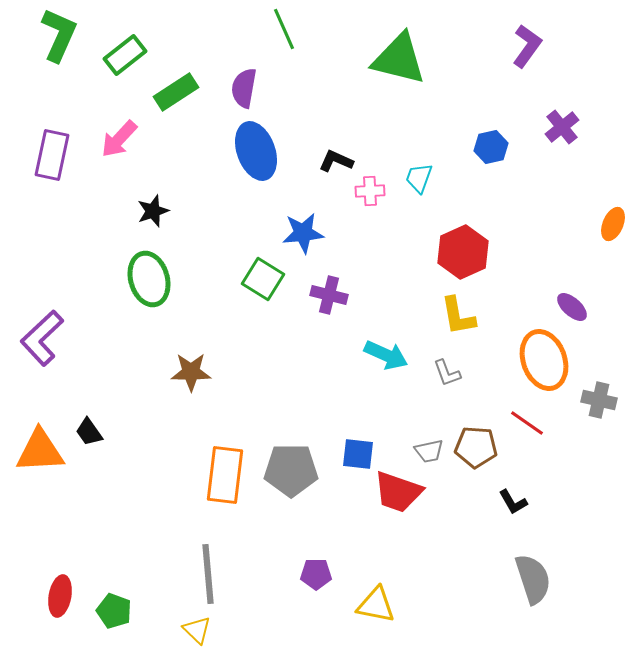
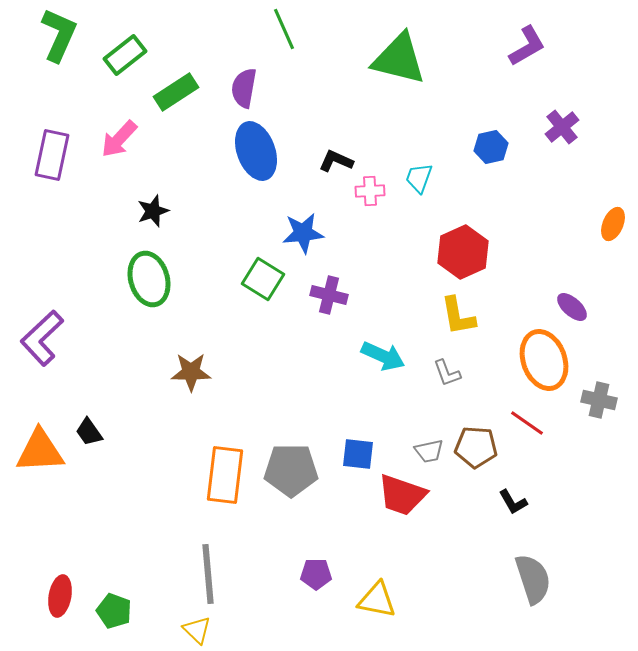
purple L-shape at (527, 46): rotated 24 degrees clockwise
cyan arrow at (386, 355): moved 3 px left, 1 px down
red trapezoid at (398, 492): moved 4 px right, 3 px down
yellow triangle at (376, 605): moved 1 px right, 5 px up
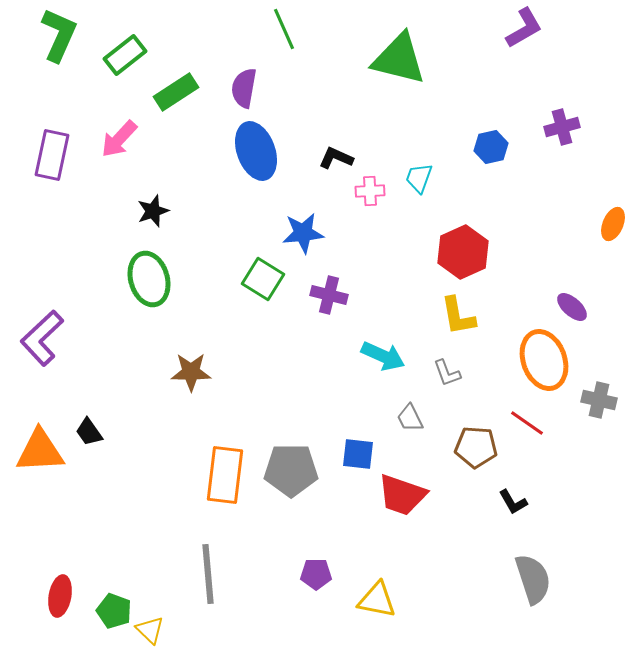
purple L-shape at (527, 46): moved 3 px left, 18 px up
purple cross at (562, 127): rotated 24 degrees clockwise
black L-shape at (336, 161): moved 3 px up
gray trapezoid at (429, 451): moved 19 px left, 33 px up; rotated 76 degrees clockwise
yellow triangle at (197, 630): moved 47 px left
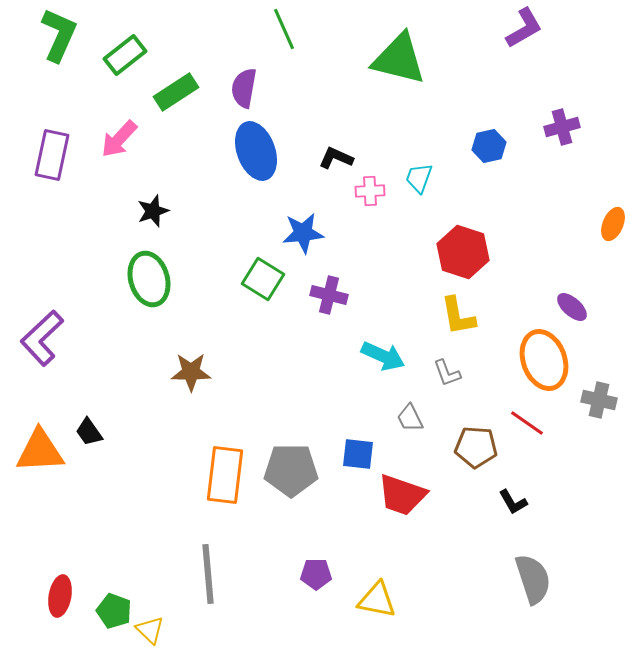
blue hexagon at (491, 147): moved 2 px left, 1 px up
red hexagon at (463, 252): rotated 18 degrees counterclockwise
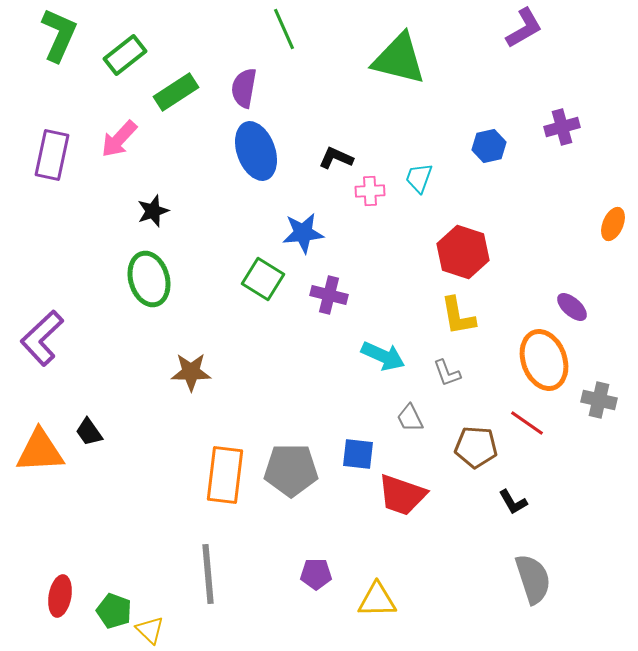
yellow triangle at (377, 600): rotated 12 degrees counterclockwise
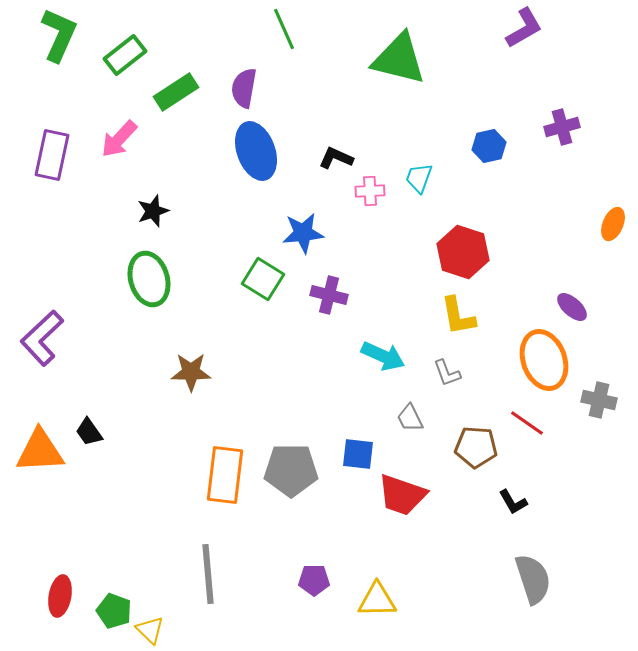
purple pentagon at (316, 574): moved 2 px left, 6 px down
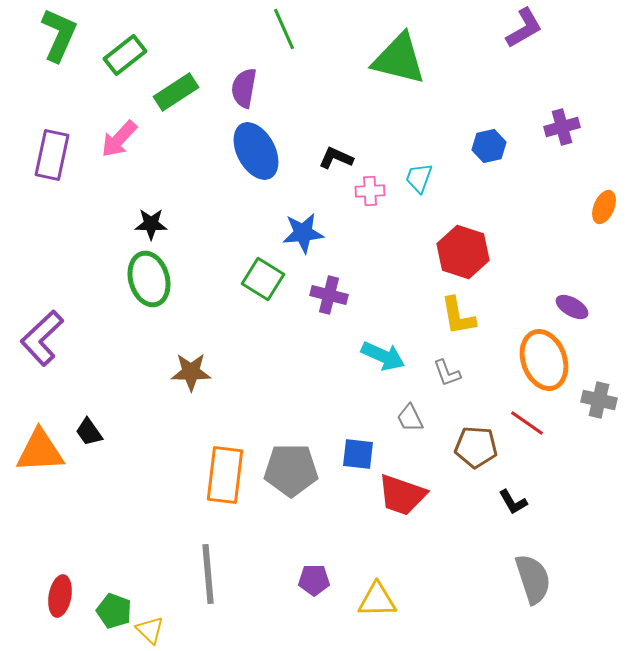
blue ellipse at (256, 151): rotated 8 degrees counterclockwise
black star at (153, 211): moved 2 px left, 13 px down; rotated 20 degrees clockwise
orange ellipse at (613, 224): moved 9 px left, 17 px up
purple ellipse at (572, 307): rotated 12 degrees counterclockwise
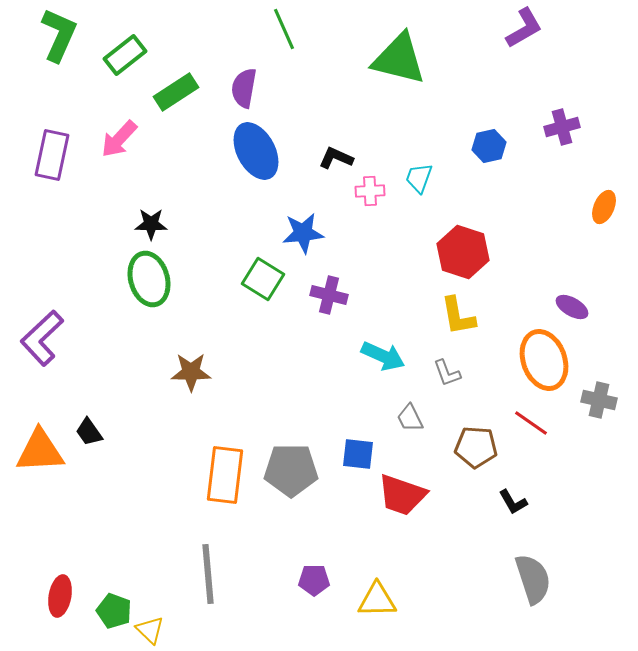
red line at (527, 423): moved 4 px right
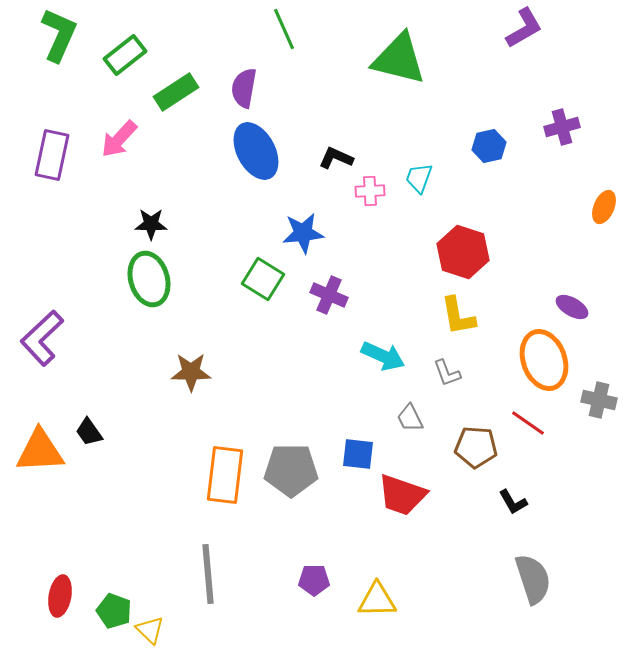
purple cross at (329, 295): rotated 9 degrees clockwise
red line at (531, 423): moved 3 px left
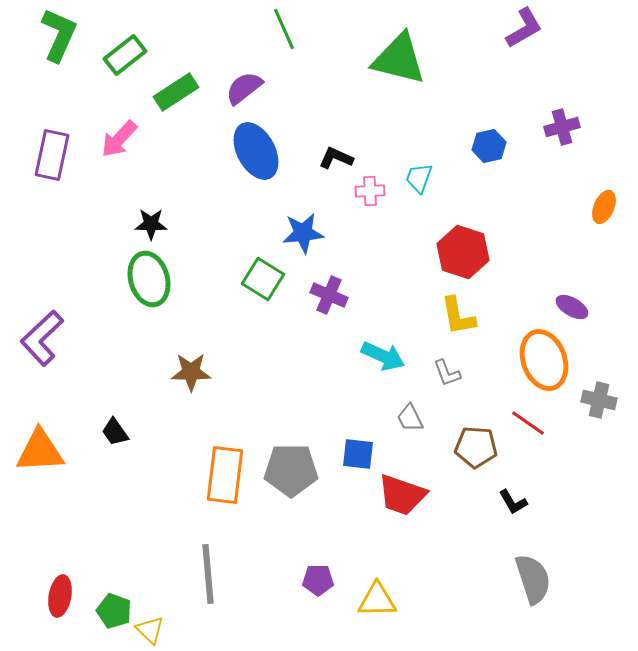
purple semicircle at (244, 88): rotated 42 degrees clockwise
black trapezoid at (89, 432): moved 26 px right
purple pentagon at (314, 580): moved 4 px right
